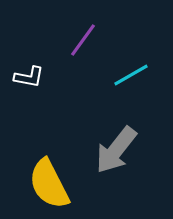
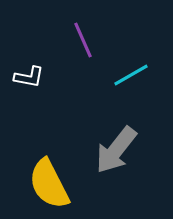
purple line: rotated 60 degrees counterclockwise
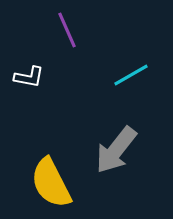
purple line: moved 16 px left, 10 px up
yellow semicircle: moved 2 px right, 1 px up
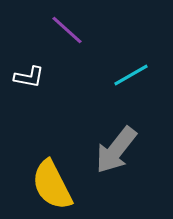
purple line: rotated 24 degrees counterclockwise
yellow semicircle: moved 1 px right, 2 px down
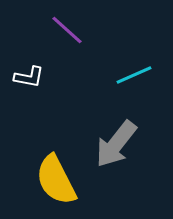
cyan line: moved 3 px right; rotated 6 degrees clockwise
gray arrow: moved 6 px up
yellow semicircle: moved 4 px right, 5 px up
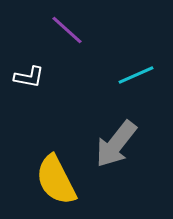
cyan line: moved 2 px right
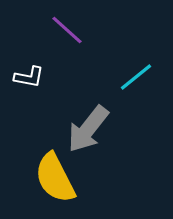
cyan line: moved 2 px down; rotated 15 degrees counterclockwise
gray arrow: moved 28 px left, 15 px up
yellow semicircle: moved 1 px left, 2 px up
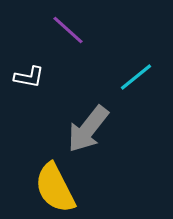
purple line: moved 1 px right
yellow semicircle: moved 10 px down
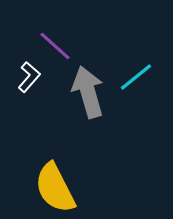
purple line: moved 13 px left, 16 px down
white L-shape: rotated 60 degrees counterclockwise
gray arrow: moved 37 px up; rotated 126 degrees clockwise
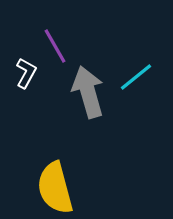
purple line: rotated 18 degrees clockwise
white L-shape: moved 3 px left, 4 px up; rotated 12 degrees counterclockwise
yellow semicircle: rotated 12 degrees clockwise
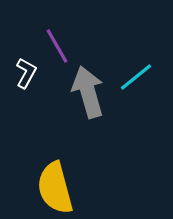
purple line: moved 2 px right
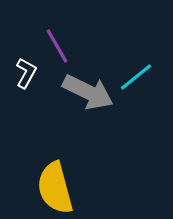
gray arrow: rotated 132 degrees clockwise
